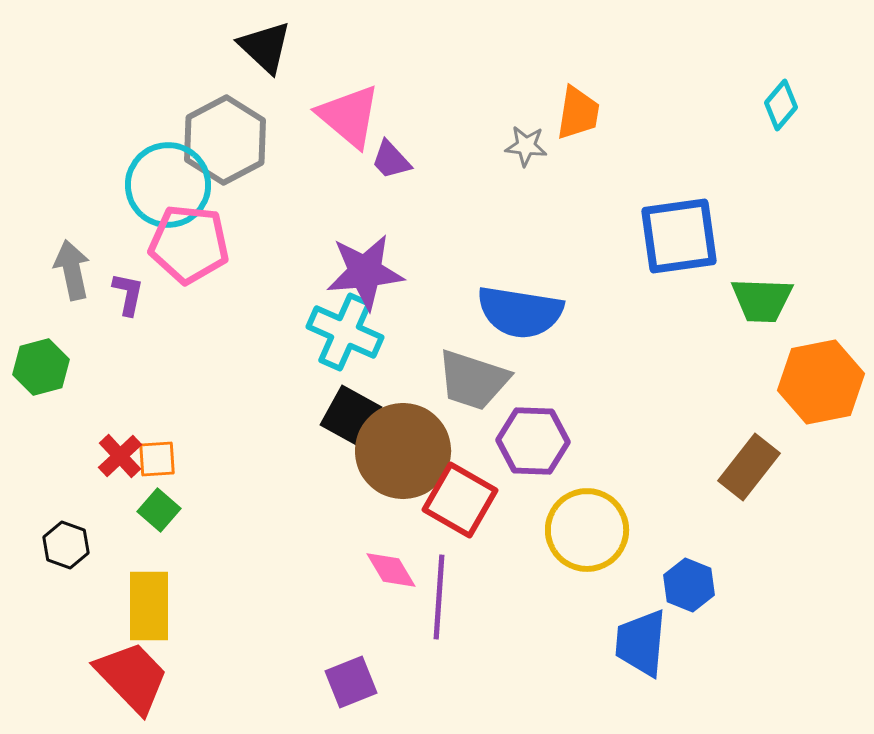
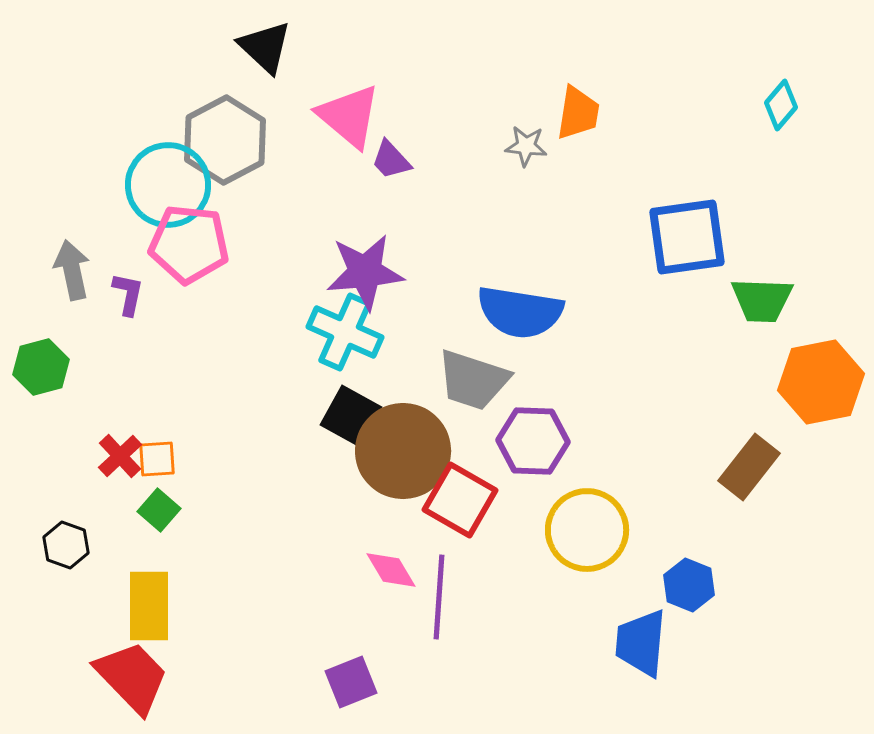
blue square: moved 8 px right, 1 px down
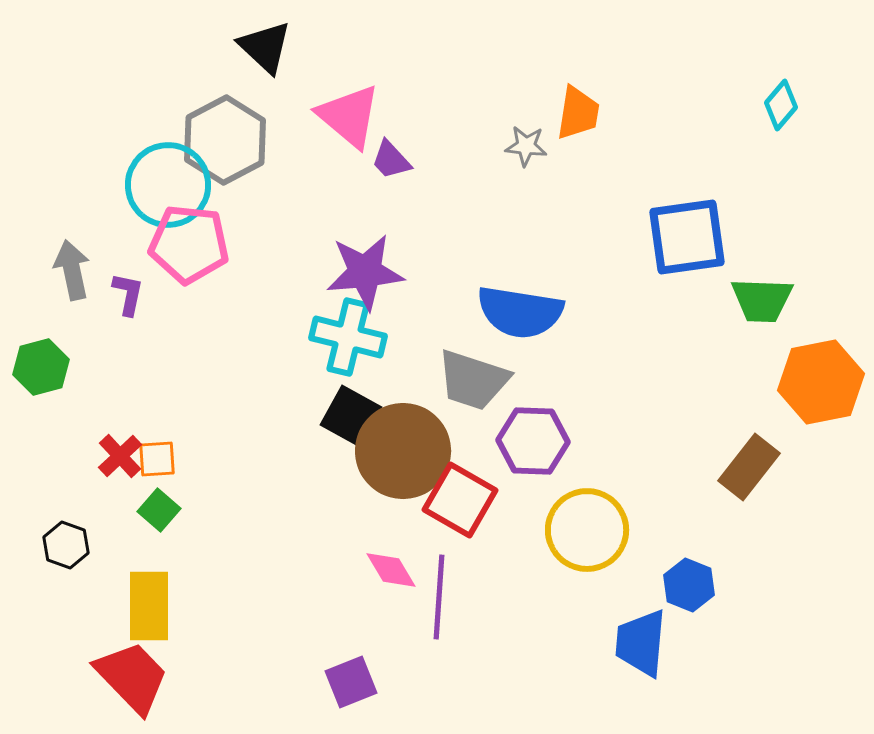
cyan cross: moved 3 px right, 5 px down; rotated 10 degrees counterclockwise
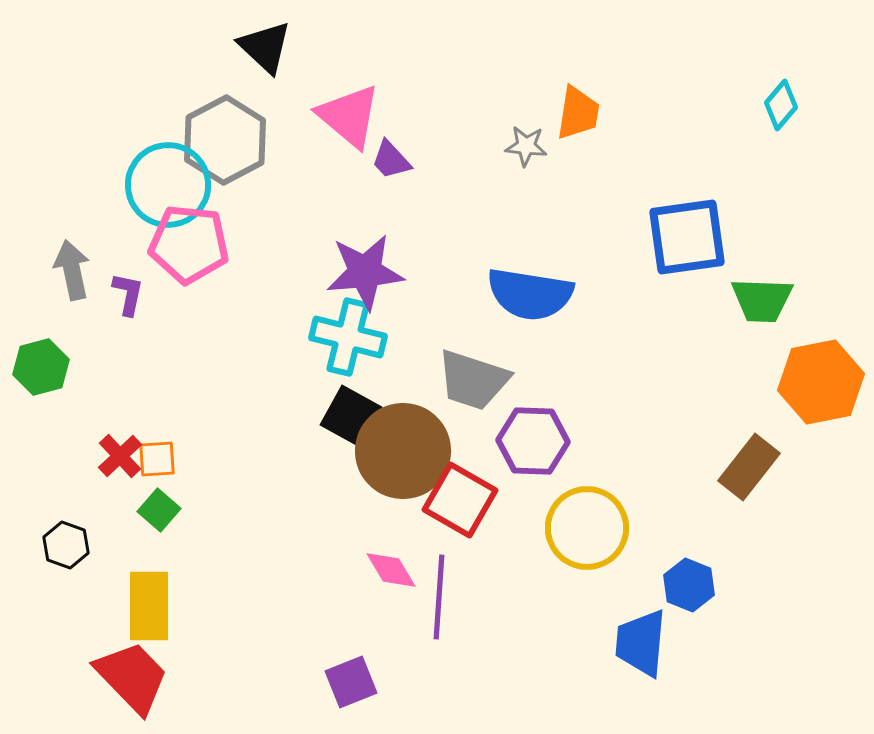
blue semicircle: moved 10 px right, 18 px up
yellow circle: moved 2 px up
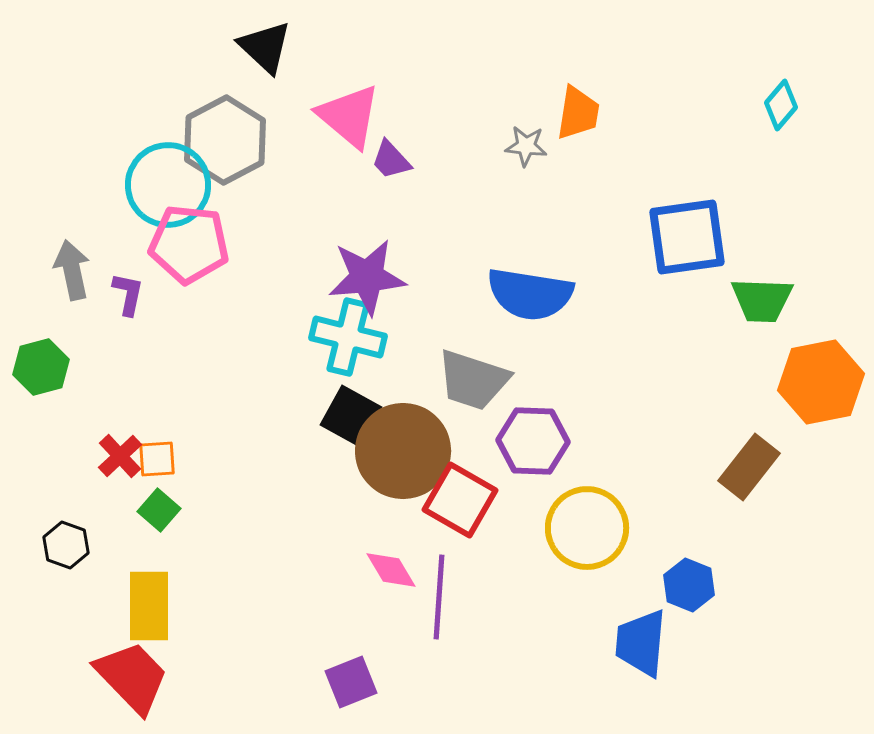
purple star: moved 2 px right, 5 px down
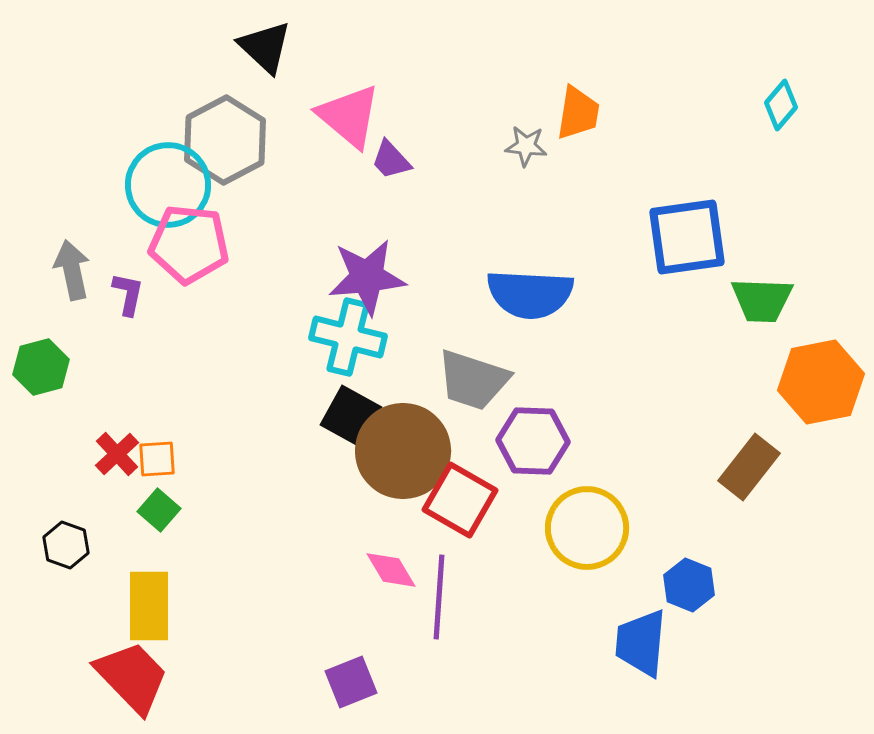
blue semicircle: rotated 6 degrees counterclockwise
red cross: moved 3 px left, 2 px up
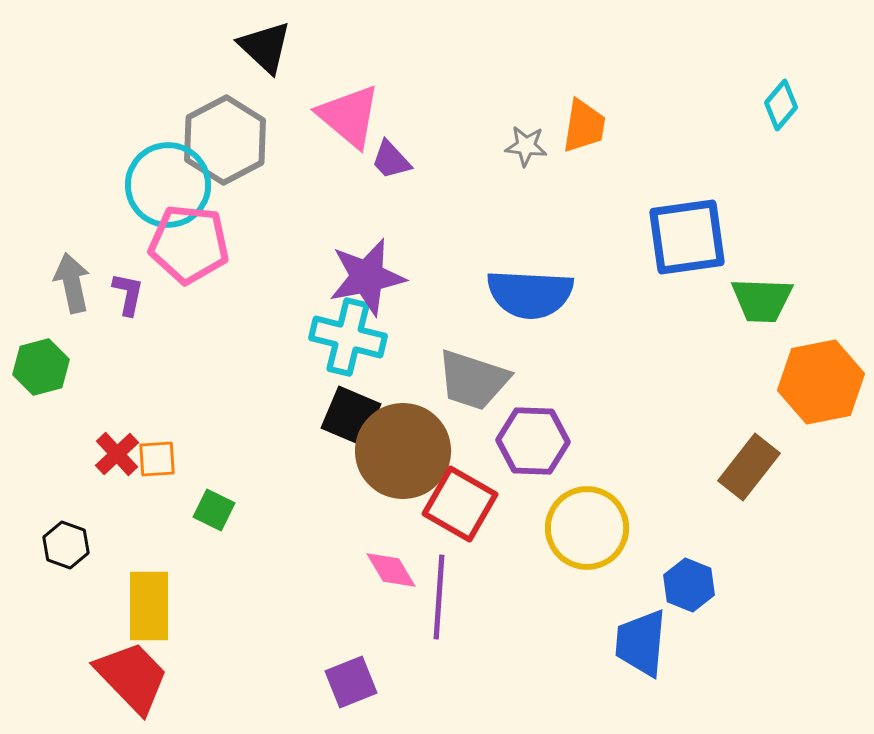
orange trapezoid: moved 6 px right, 13 px down
gray arrow: moved 13 px down
purple star: rotated 6 degrees counterclockwise
black square: rotated 6 degrees counterclockwise
red square: moved 4 px down
green square: moved 55 px right; rotated 15 degrees counterclockwise
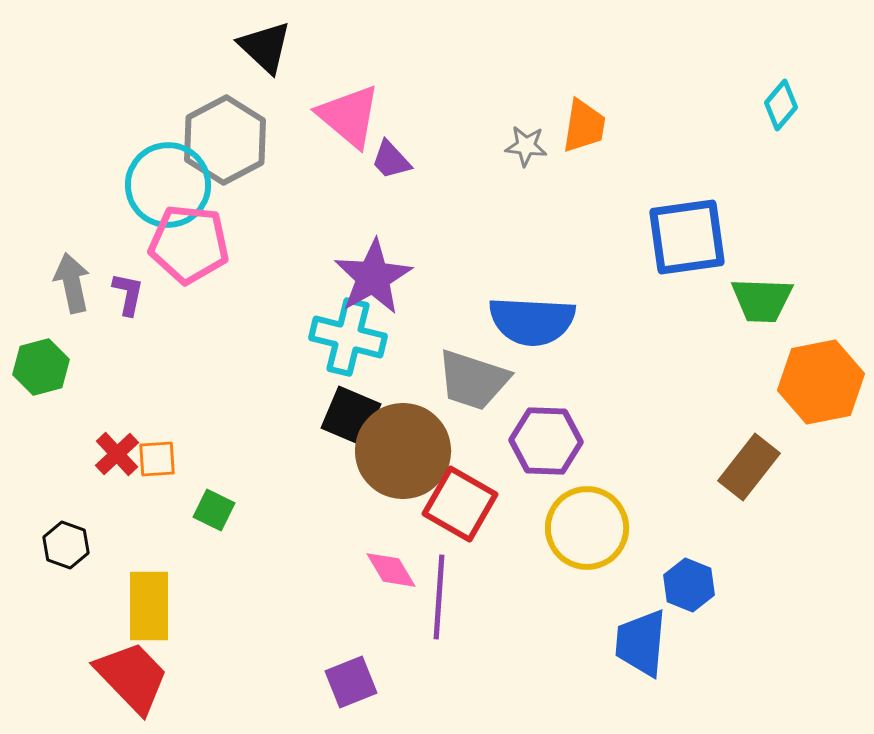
purple star: moved 6 px right; rotated 18 degrees counterclockwise
blue semicircle: moved 2 px right, 27 px down
purple hexagon: moved 13 px right
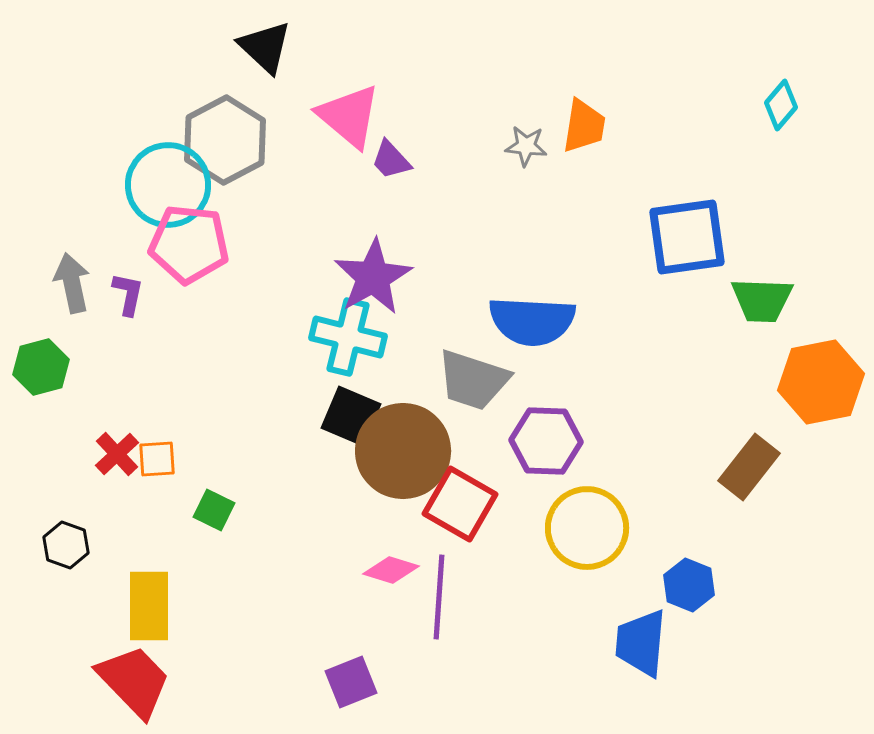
pink diamond: rotated 42 degrees counterclockwise
red trapezoid: moved 2 px right, 4 px down
